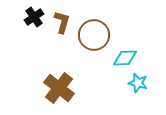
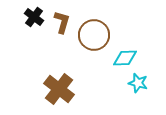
black cross: rotated 18 degrees counterclockwise
brown cross: moved 1 px down
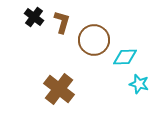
brown circle: moved 5 px down
cyan diamond: moved 1 px up
cyan star: moved 1 px right, 1 px down
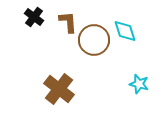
brown L-shape: moved 6 px right; rotated 20 degrees counterclockwise
cyan diamond: moved 26 px up; rotated 75 degrees clockwise
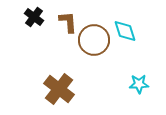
cyan star: rotated 18 degrees counterclockwise
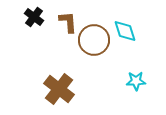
cyan star: moved 3 px left, 3 px up
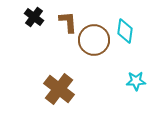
cyan diamond: rotated 25 degrees clockwise
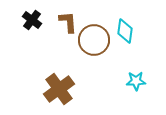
black cross: moved 2 px left, 3 px down
brown cross: rotated 16 degrees clockwise
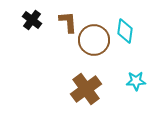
brown cross: moved 27 px right
